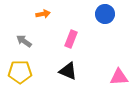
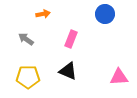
gray arrow: moved 2 px right, 2 px up
yellow pentagon: moved 8 px right, 5 px down
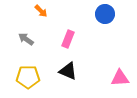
orange arrow: moved 2 px left, 3 px up; rotated 56 degrees clockwise
pink rectangle: moved 3 px left
pink triangle: moved 1 px right, 1 px down
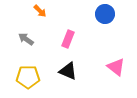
orange arrow: moved 1 px left
pink triangle: moved 4 px left, 11 px up; rotated 42 degrees clockwise
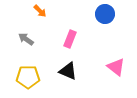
pink rectangle: moved 2 px right
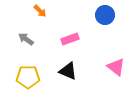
blue circle: moved 1 px down
pink rectangle: rotated 48 degrees clockwise
